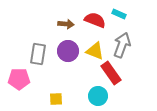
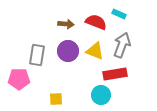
red semicircle: moved 1 px right, 2 px down
gray rectangle: moved 1 px left, 1 px down
red rectangle: moved 4 px right, 1 px down; rotated 65 degrees counterclockwise
cyan circle: moved 3 px right, 1 px up
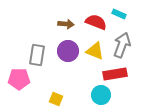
yellow square: rotated 24 degrees clockwise
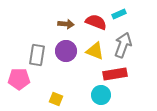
cyan rectangle: rotated 48 degrees counterclockwise
gray arrow: moved 1 px right
purple circle: moved 2 px left
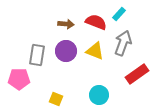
cyan rectangle: rotated 24 degrees counterclockwise
gray arrow: moved 2 px up
red rectangle: moved 22 px right; rotated 25 degrees counterclockwise
cyan circle: moved 2 px left
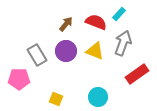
brown arrow: rotated 56 degrees counterclockwise
gray rectangle: rotated 40 degrees counterclockwise
cyan circle: moved 1 px left, 2 px down
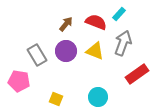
pink pentagon: moved 2 px down; rotated 10 degrees clockwise
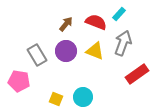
cyan circle: moved 15 px left
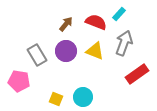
gray arrow: moved 1 px right
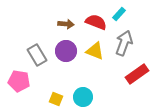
brown arrow: rotated 56 degrees clockwise
